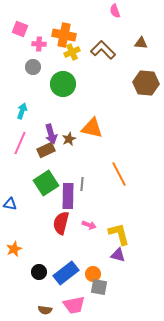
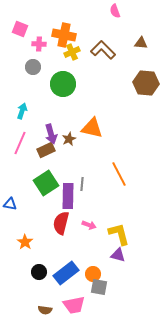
orange star: moved 11 px right, 7 px up; rotated 14 degrees counterclockwise
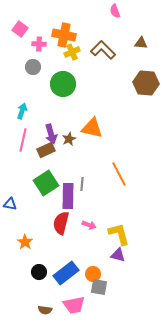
pink square: rotated 14 degrees clockwise
pink line: moved 3 px right, 3 px up; rotated 10 degrees counterclockwise
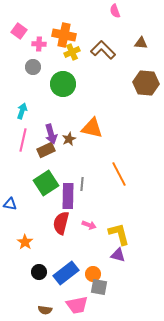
pink square: moved 1 px left, 2 px down
pink trapezoid: moved 3 px right
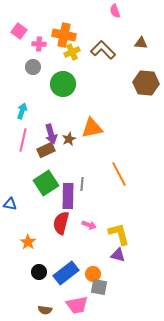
orange triangle: rotated 25 degrees counterclockwise
orange star: moved 3 px right
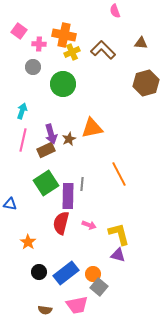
brown hexagon: rotated 20 degrees counterclockwise
gray square: rotated 30 degrees clockwise
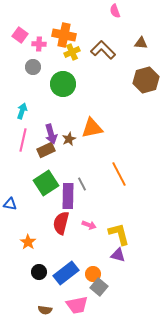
pink square: moved 1 px right, 4 px down
brown hexagon: moved 3 px up
gray line: rotated 32 degrees counterclockwise
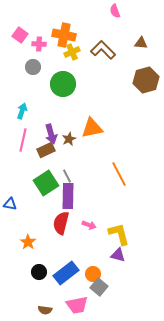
gray line: moved 15 px left, 8 px up
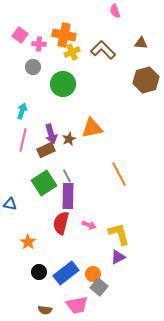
green square: moved 2 px left
purple triangle: moved 2 px down; rotated 42 degrees counterclockwise
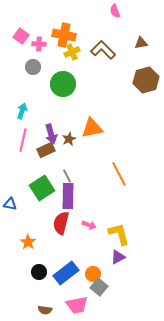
pink square: moved 1 px right, 1 px down
brown triangle: rotated 16 degrees counterclockwise
green square: moved 2 px left, 5 px down
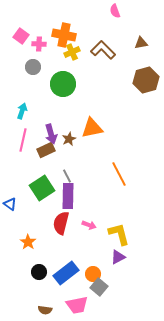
blue triangle: rotated 24 degrees clockwise
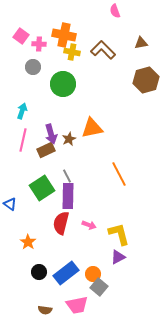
yellow cross: rotated 35 degrees clockwise
